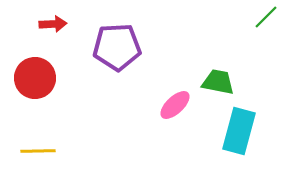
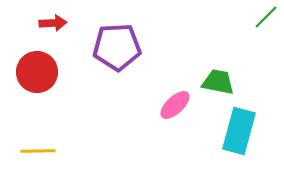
red arrow: moved 1 px up
red circle: moved 2 px right, 6 px up
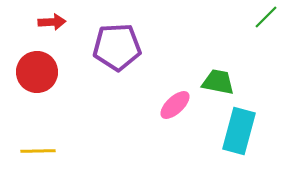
red arrow: moved 1 px left, 1 px up
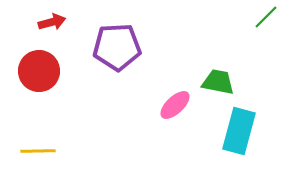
red arrow: rotated 12 degrees counterclockwise
red circle: moved 2 px right, 1 px up
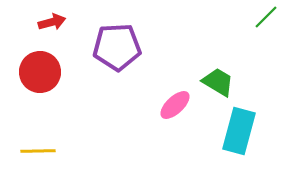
red circle: moved 1 px right, 1 px down
green trapezoid: rotated 20 degrees clockwise
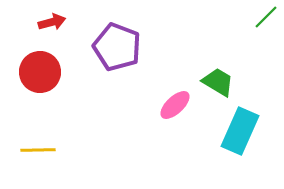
purple pentagon: rotated 24 degrees clockwise
cyan rectangle: moved 1 px right; rotated 9 degrees clockwise
yellow line: moved 1 px up
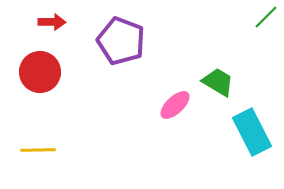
red arrow: rotated 16 degrees clockwise
purple pentagon: moved 4 px right, 6 px up
cyan rectangle: moved 12 px right, 1 px down; rotated 51 degrees counterclockwise
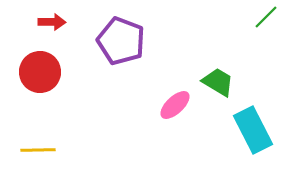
cyan rectangle: moved 1 px right, 2 px up
